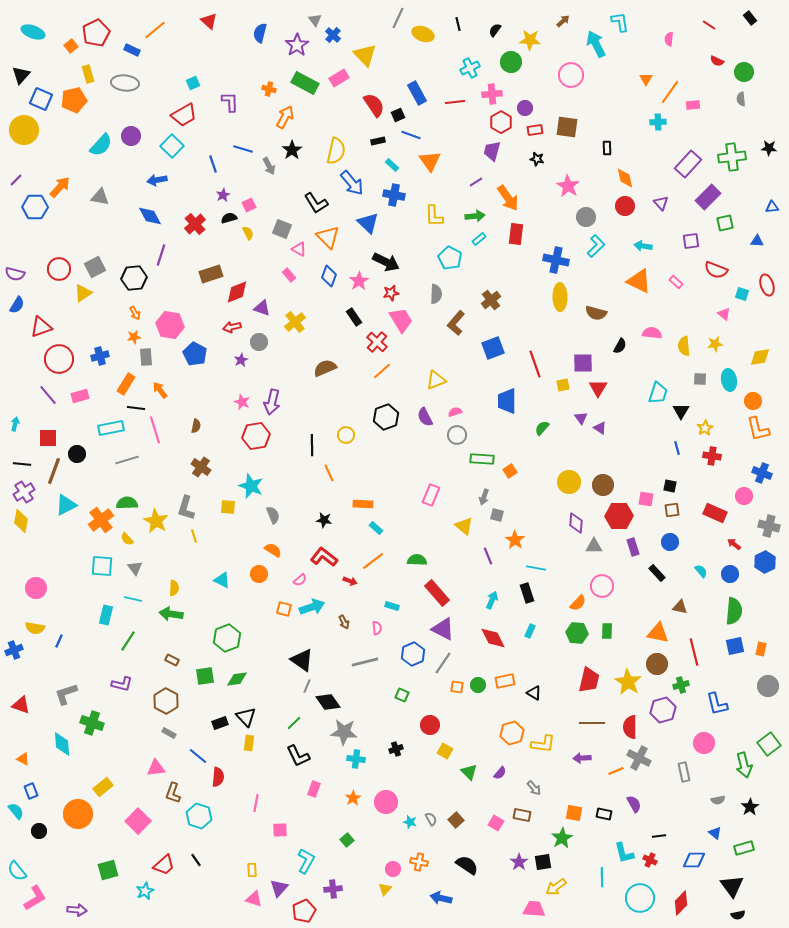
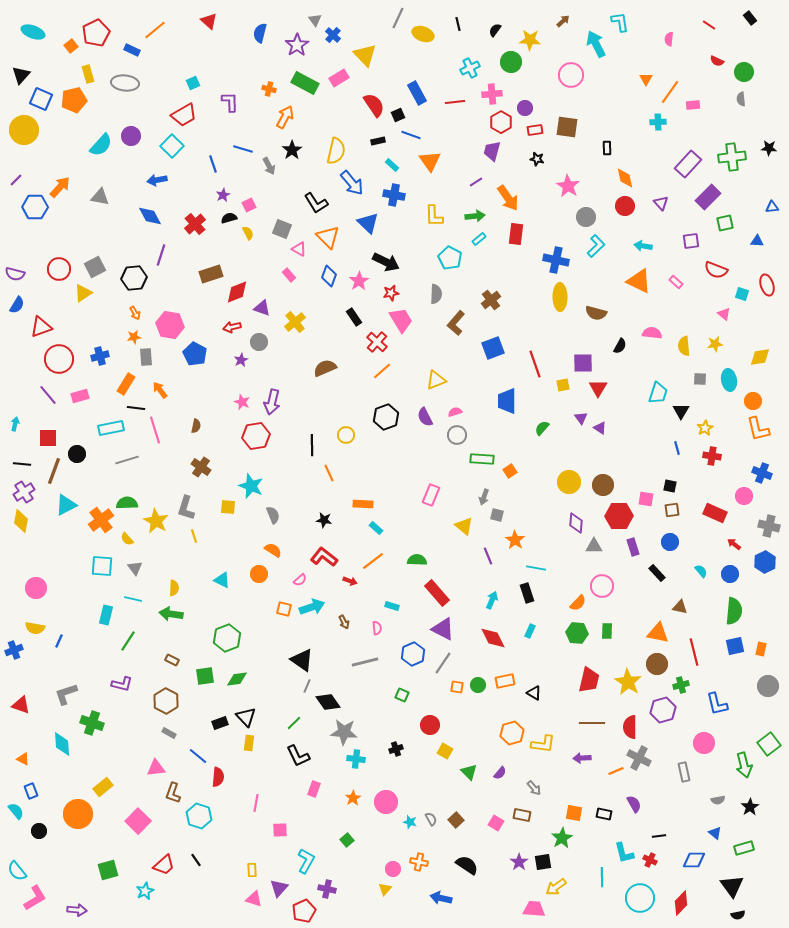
purple cross at (333, 889): moved 6 px left; rotated 18 degrees clockwise
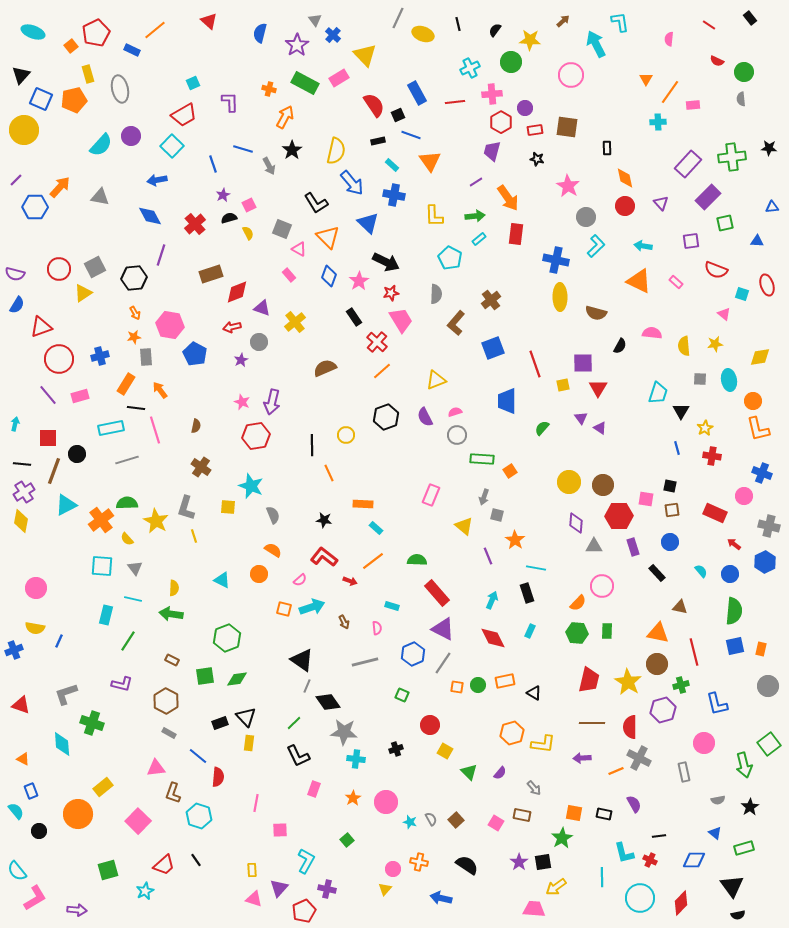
gray ellipse at (125, 83): moved 5 px left, 6 px down; rotated 72 degrees clockwise
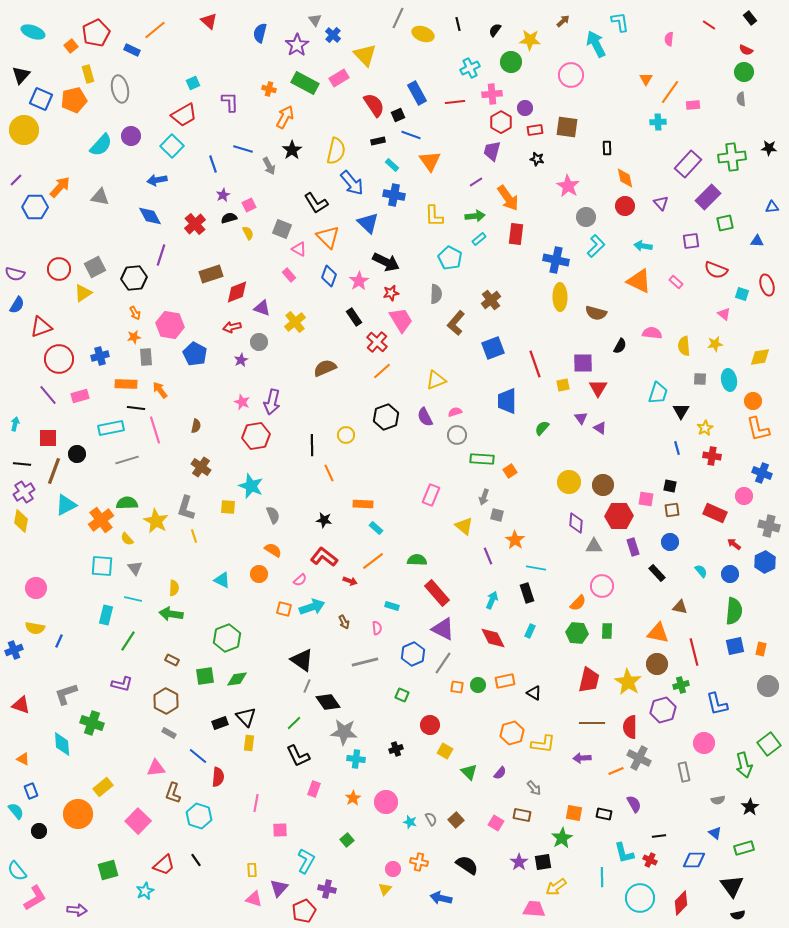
red semicircle at (717, 61): moved 29 px right, 11 px up
orange rectangle at (126, 384): rotated 60 degrees clockwise
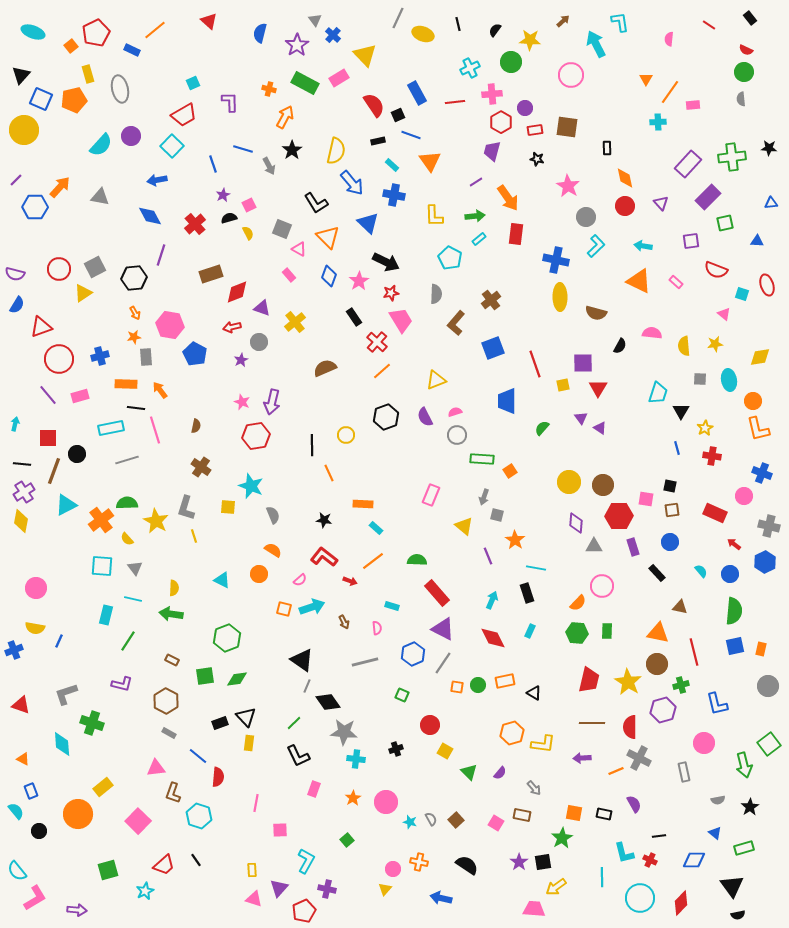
blue triangle at (772, 207): moved 1 px left, 4 px up
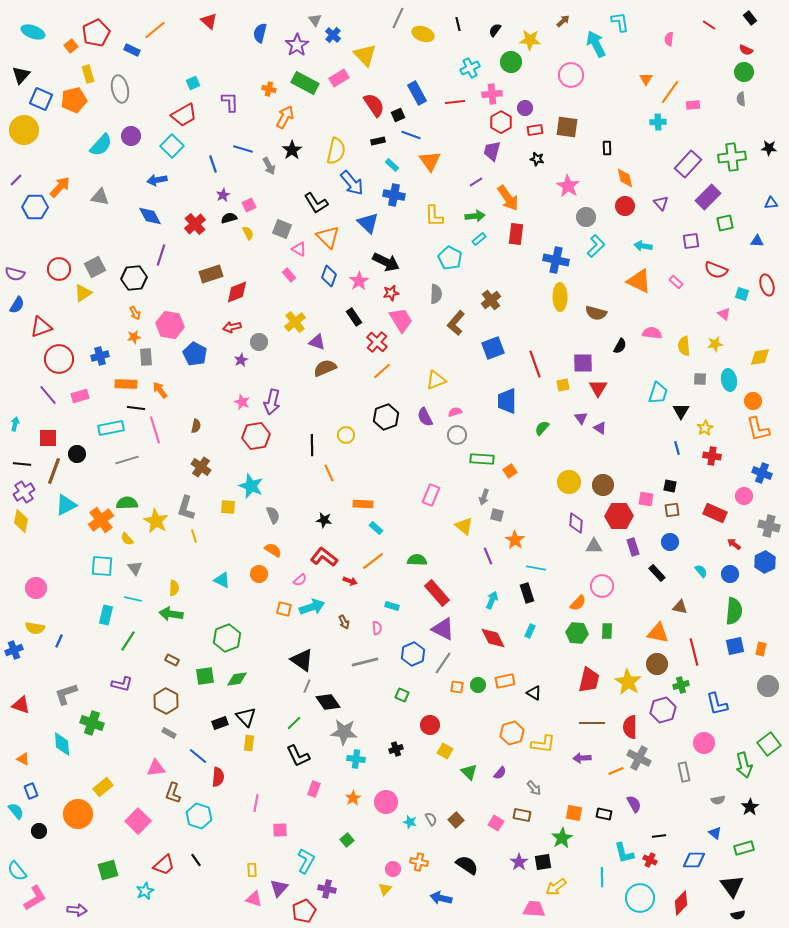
purple triangle at (262, 308): moved 55 px right, 34 px down
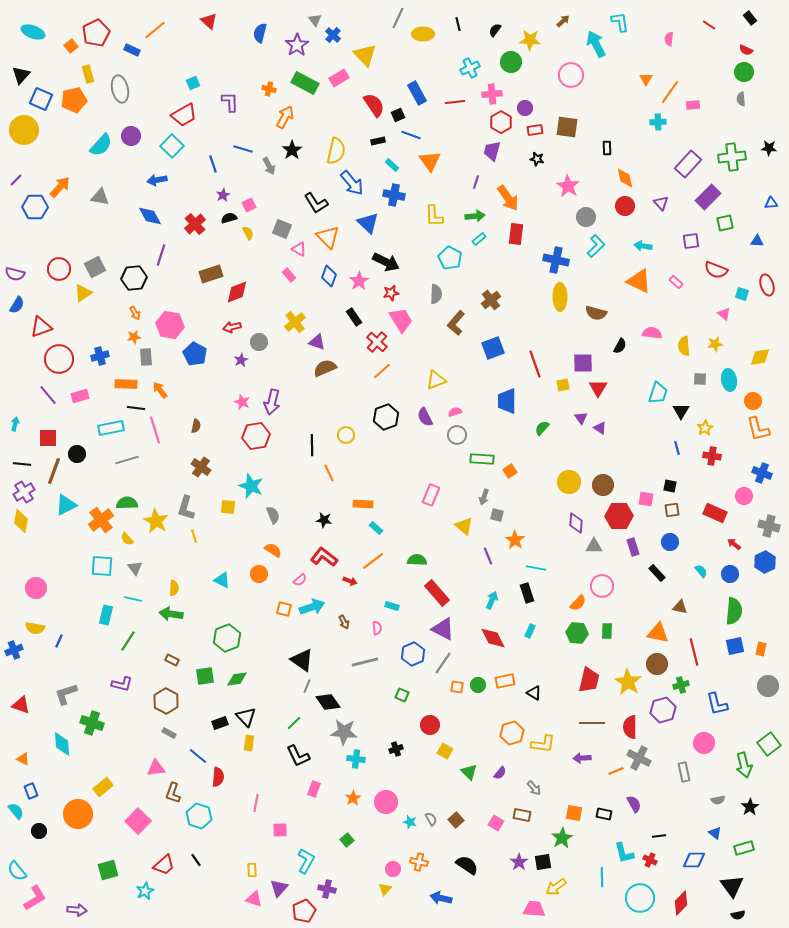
yellow ellipse at (423, 34): rotated 20 degrees counterclockwise
purple line at (476, 182): rotated 40 degrees counterclockwise
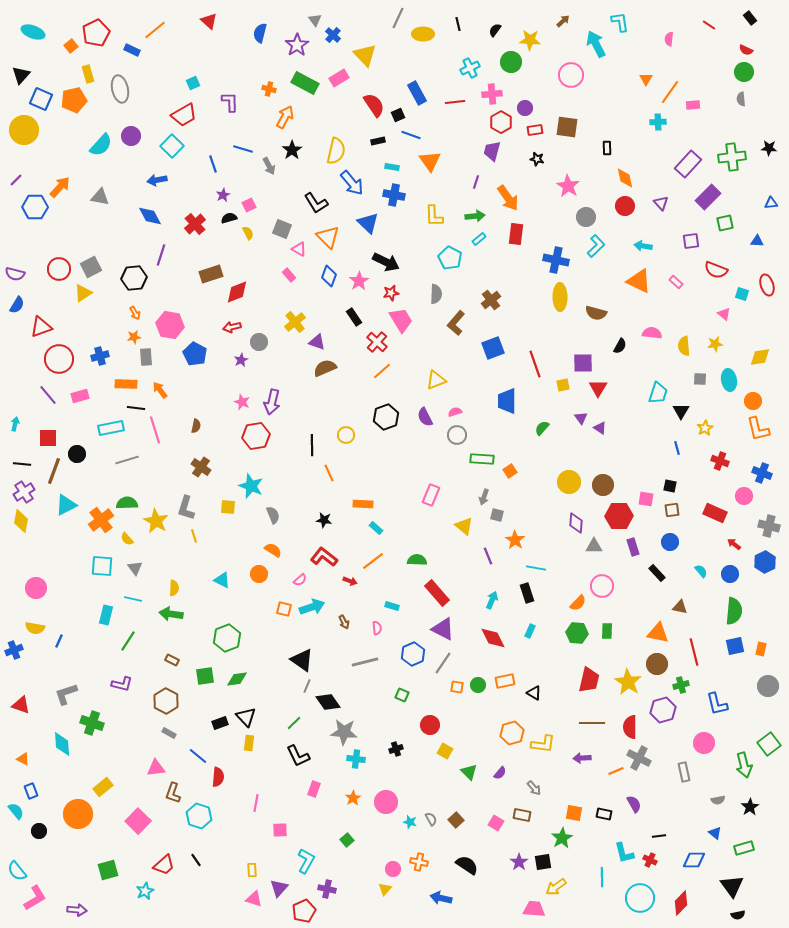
cyan rectangle at (392, 165): moved 2 px down; rotated 32 degrees counterclockwise
gray square at (95, 267): moved 4 px left
red cross at (712, 456): moved 8 px right, 5 px down; rotated 12 degrees clockwise
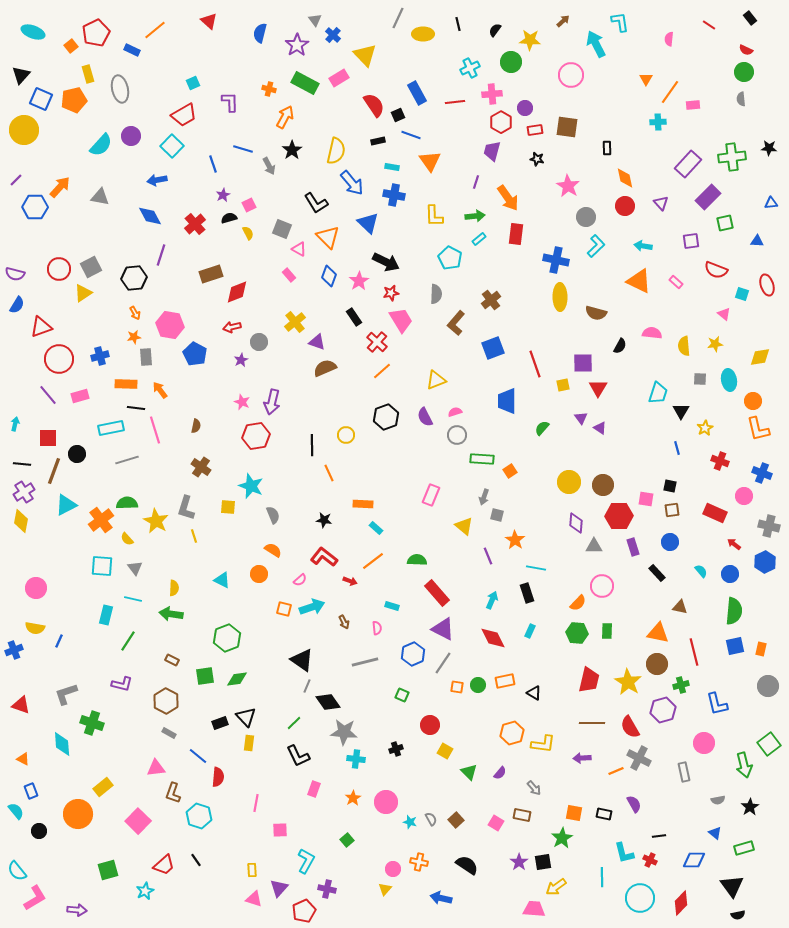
red semicircle at (630, 727): rotated 30 degrees counterclockwise
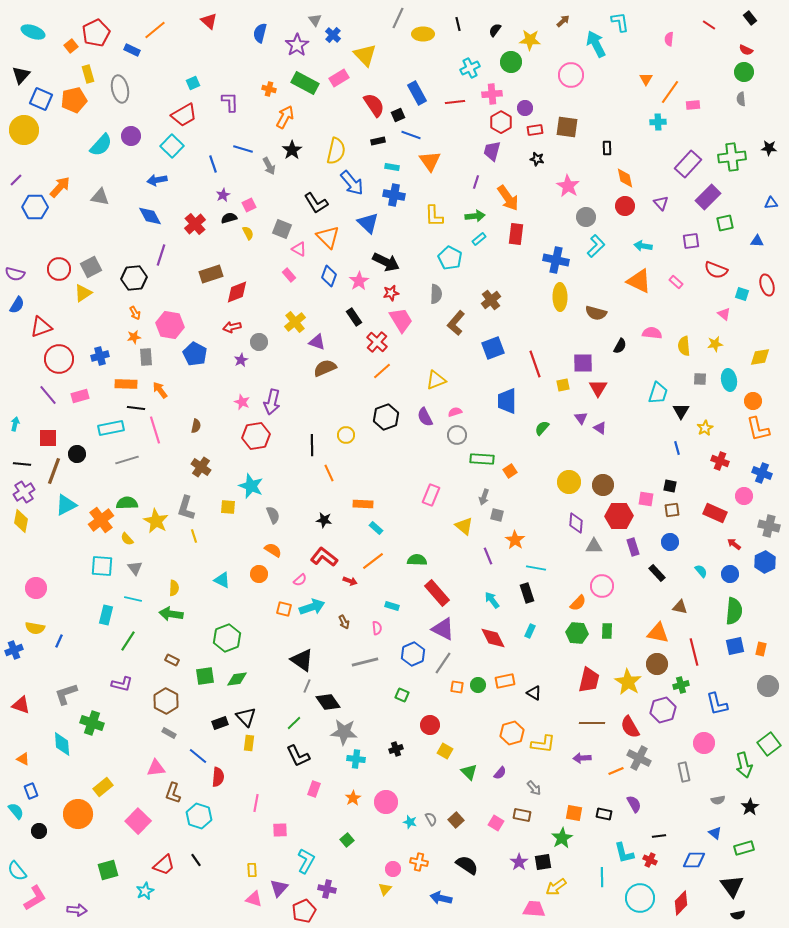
cyan arrow at (492, 600): rotated 60 degrees counterclockwise
